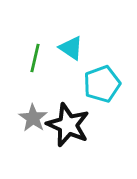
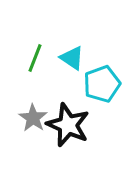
cyan triangle: moved 1 px right, 10 px down
green line: rotated 8 degrees clockwise
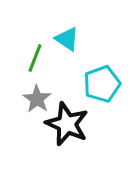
cyan triangle: moved 5 px left, 19 px up
gray star: moved 4 px right, 19 px up
black star: moved 1 px left, 1 px up
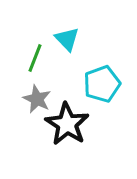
cyan triangle: rotated 12 degrees clockwise
gray star: rotated 8 degrees counterclockwise
black star: rotated 9 degrees clockwise
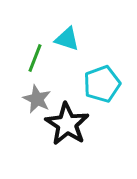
cyan triangle: rotated 28 degrees counterclockwise
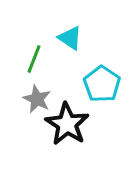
cyan triangle: moved 3 px right, 1 px up; rotated 16 degrees clockwise
green line: moved 1 px left, 1 px down
cyan pentagon: rotated 18 degrees counterclockwise
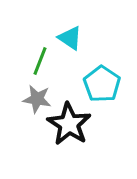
green line: moved 6 px right, 2 px down
gray star: rotated 16 degrees counterclockwise
black star: moved 2 px right
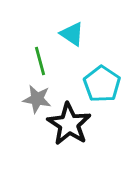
cyan triangle: moved 2 px right, 4 px up
green line: rotated 36 degrees counterclockwise
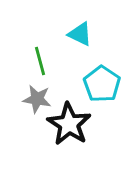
cyan triangle: moved 8 px right; rotated 8 degrees counterclockwise
